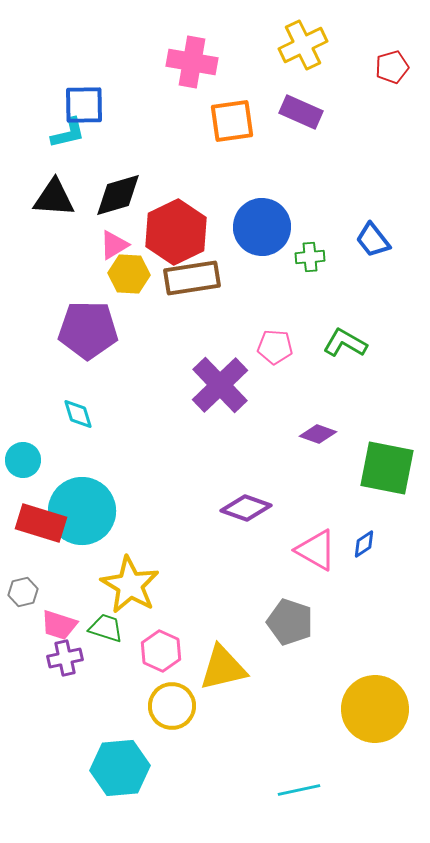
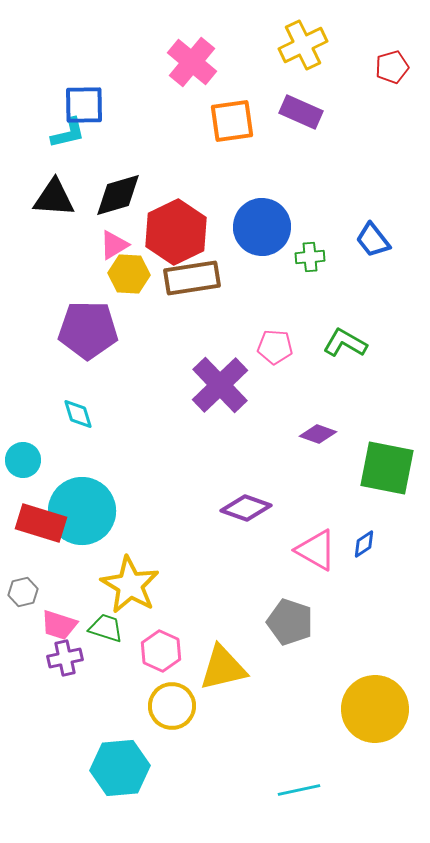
pink cross at (192, 62): rotated 30 degrees clockwise
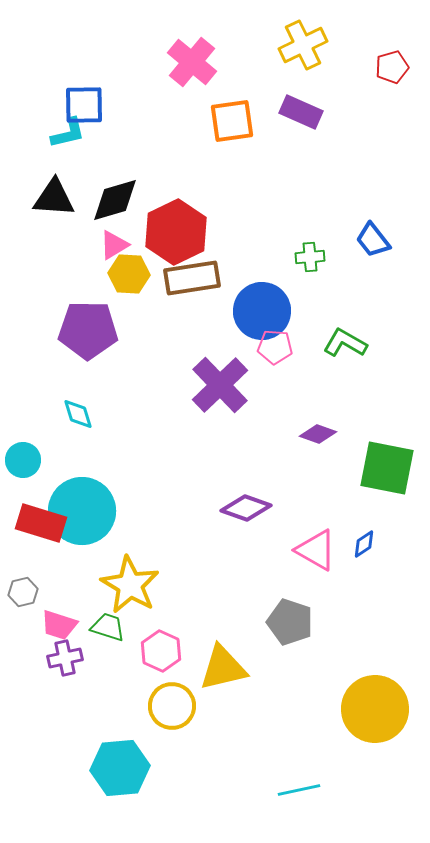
black diamond at (118, 195): moved 3 px left, 5 px down
blue circle at (262, 227): moved 84 px down
green trapezoid at (106, 628): moved 2 px right, 1 px up
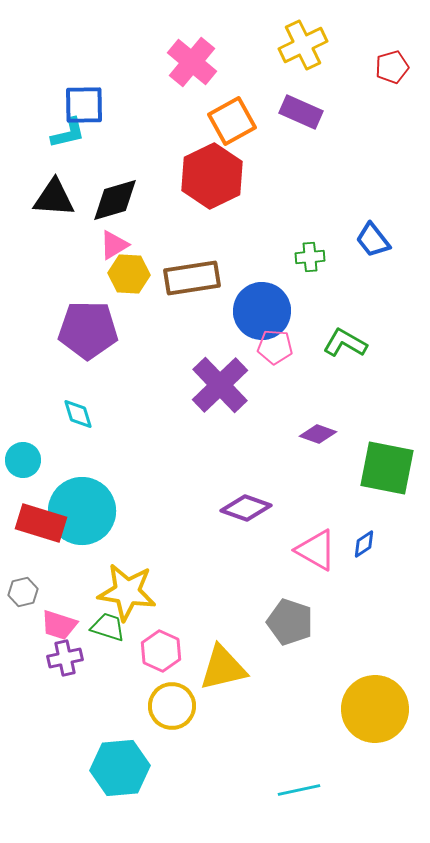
orange square at (232, 121): rotated 21 degrees counterclockwise
red hexagon at (176, 232): moved 36 px right, 56 px up
yellow star at (130, 585): moved 3 px left, 7 px down; rotated 22 degrees counterclockwise
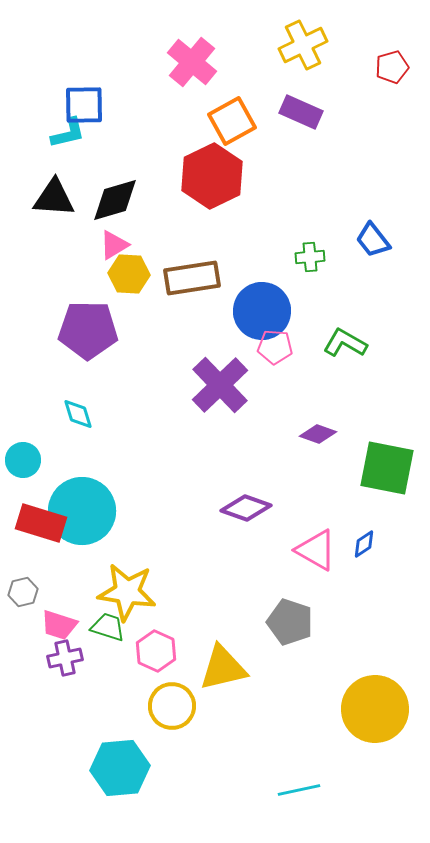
pink hexagon at (161, 651): moved 5 px left
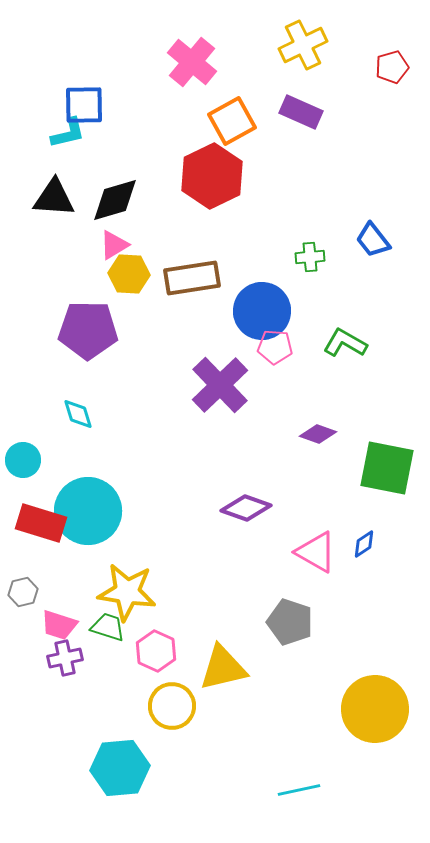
cyan circle at (82, 511): moved 6 px right
pink triangle at (316, 550): moved 2 px down
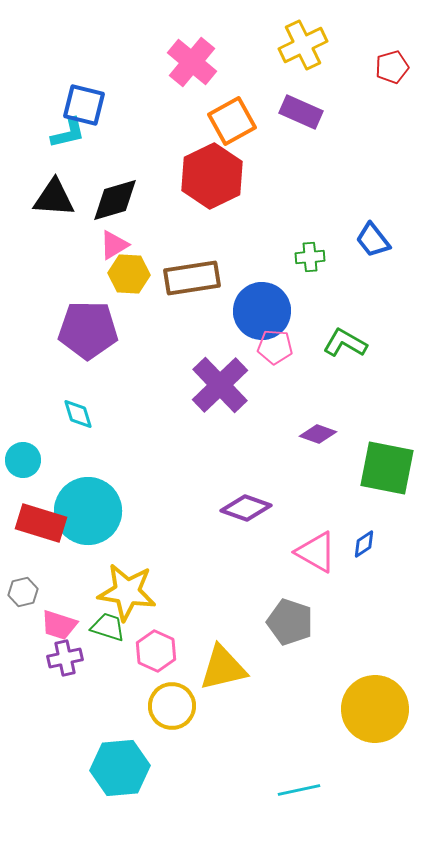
blue square at (84, 105): rotated 15 degrees clockwise
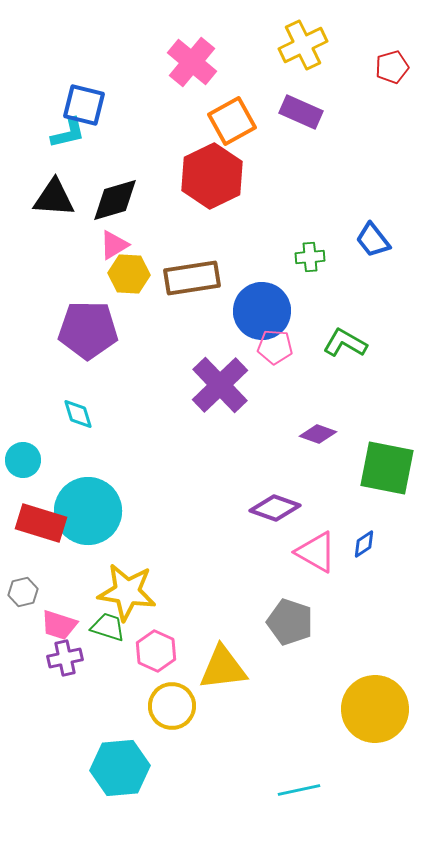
purple diamond at (246, 508): moved 29 px right
yellow triangle at (223, 668): rotated 6 degrees clockwise
